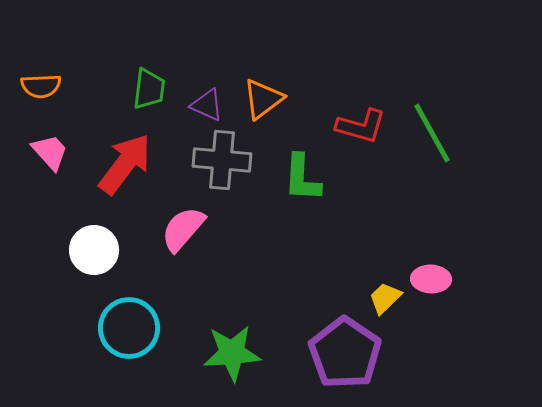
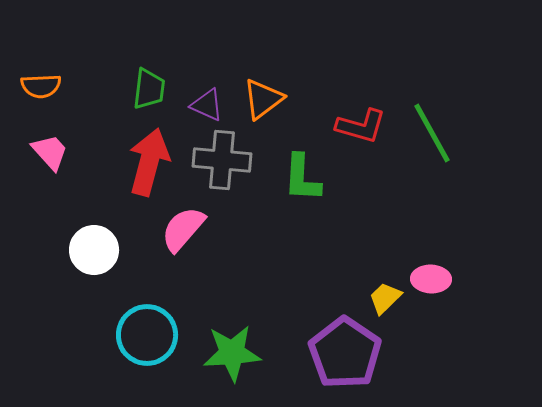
red arrow: moved 24 px right, 2 px up; rotated 22 degrees counterclockwise
cyan circle: moved 18 px right, 7 px down
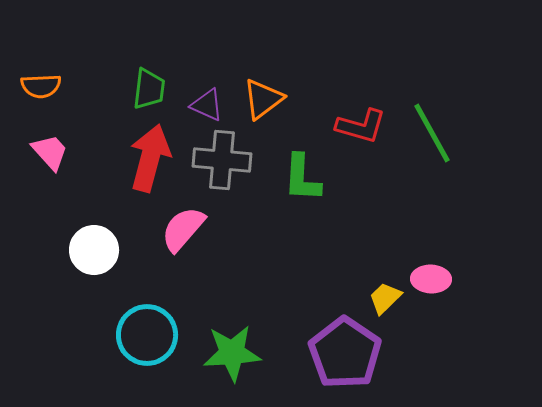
red arrow: moved 1 px right, 4 px up
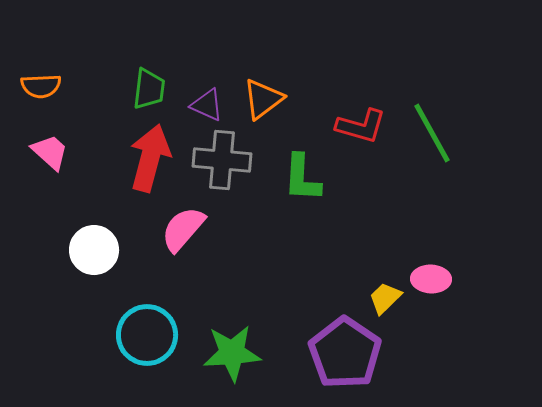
pink trapezoid: rotated 6 degrees counterclockwise
